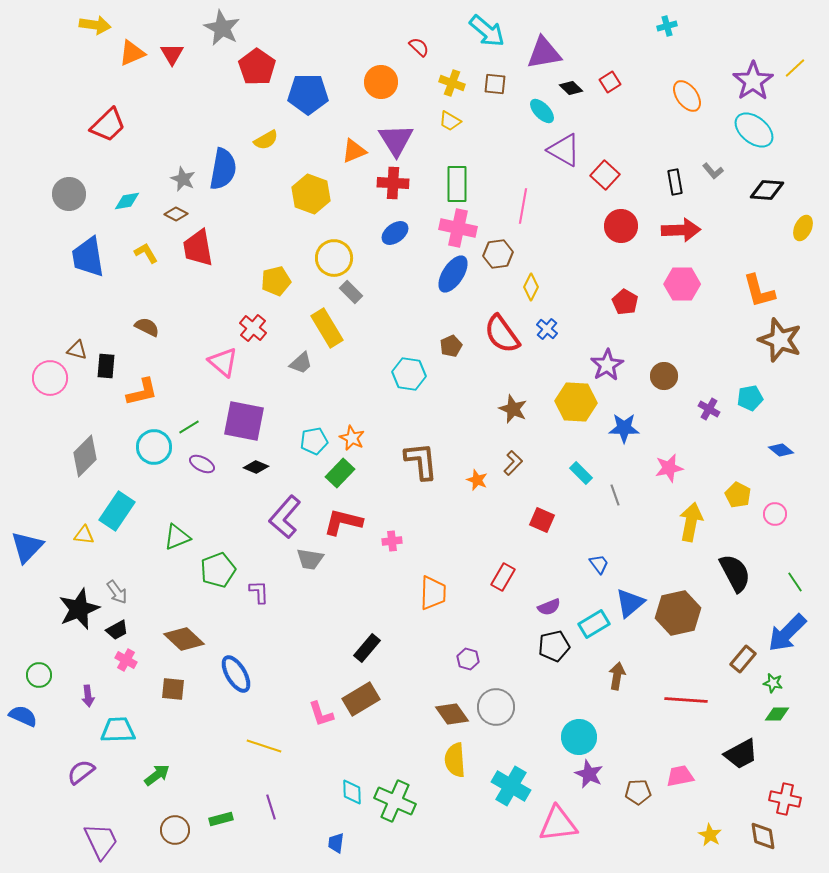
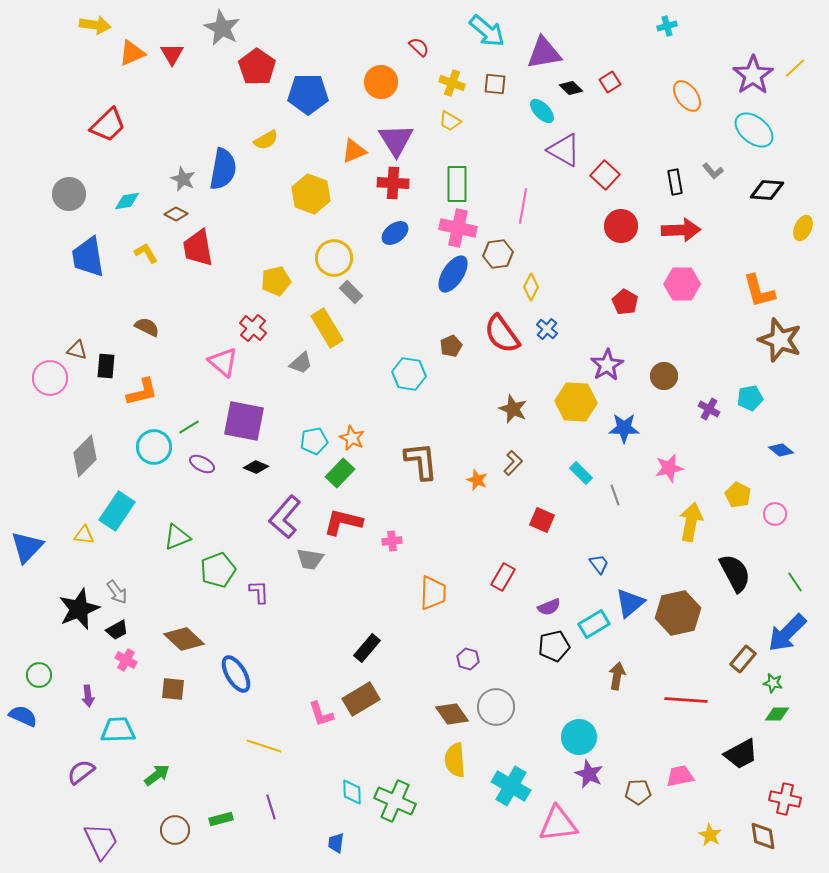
purple star at (753, 81): moved 6 px up
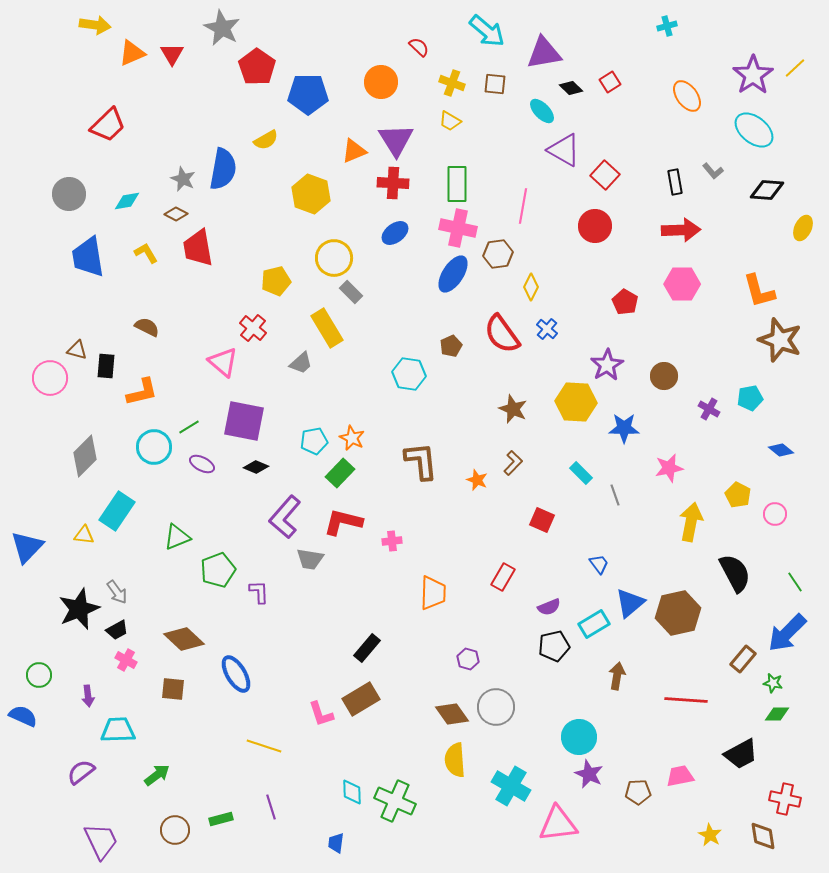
red circle at (621, 226): moved 26 px left
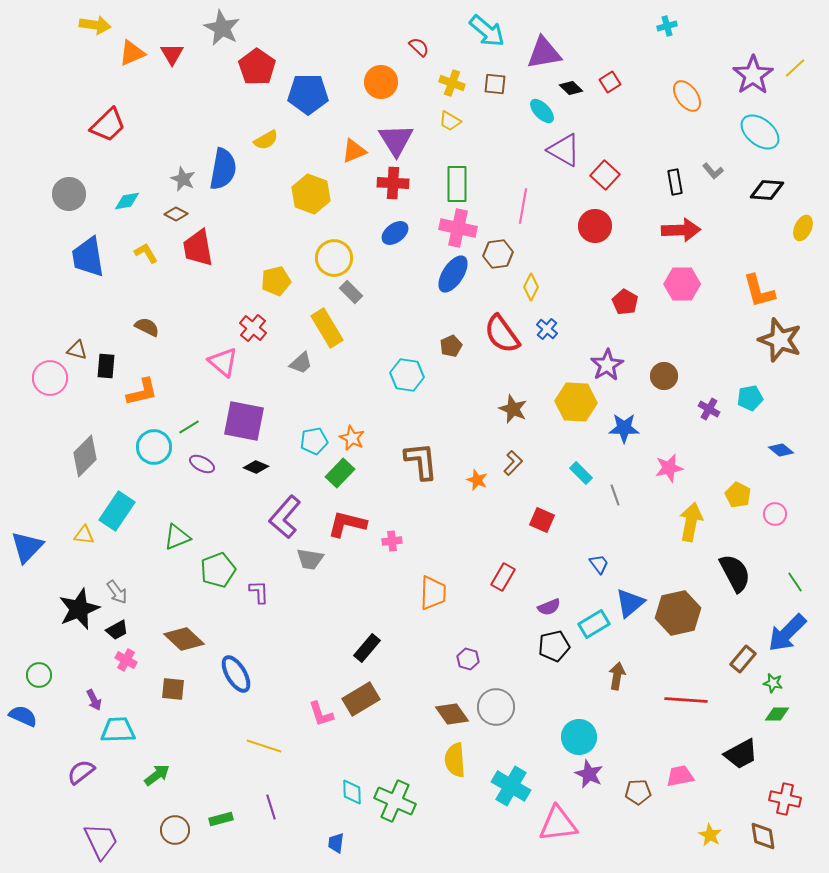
cyan ellipse at (754, 130): moved 6 px right, 2 px down
cyan hexagon at (409, 374): moved 2 px left, 1 px down
red L-shape at (343, 522): moved 4 px right, 2 px down
purple arrow at (88, 696): moved 6 px right, 4 px down; rotated 20 degrees counterclockwise
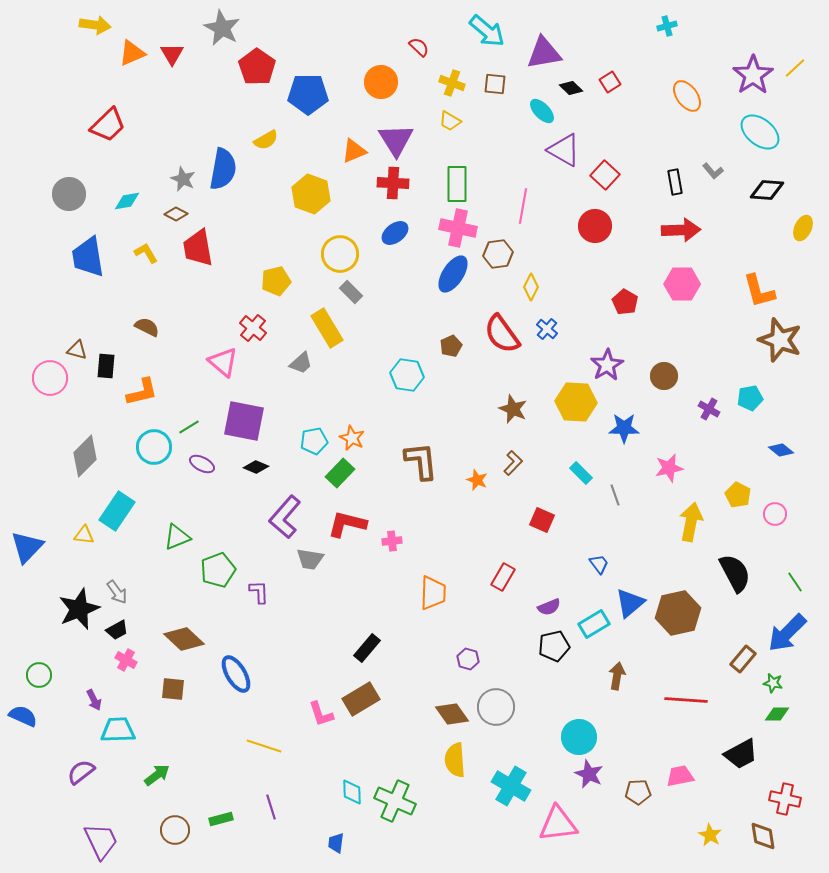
yellow circle at (334, 258): moved 6 px right, 4 px up
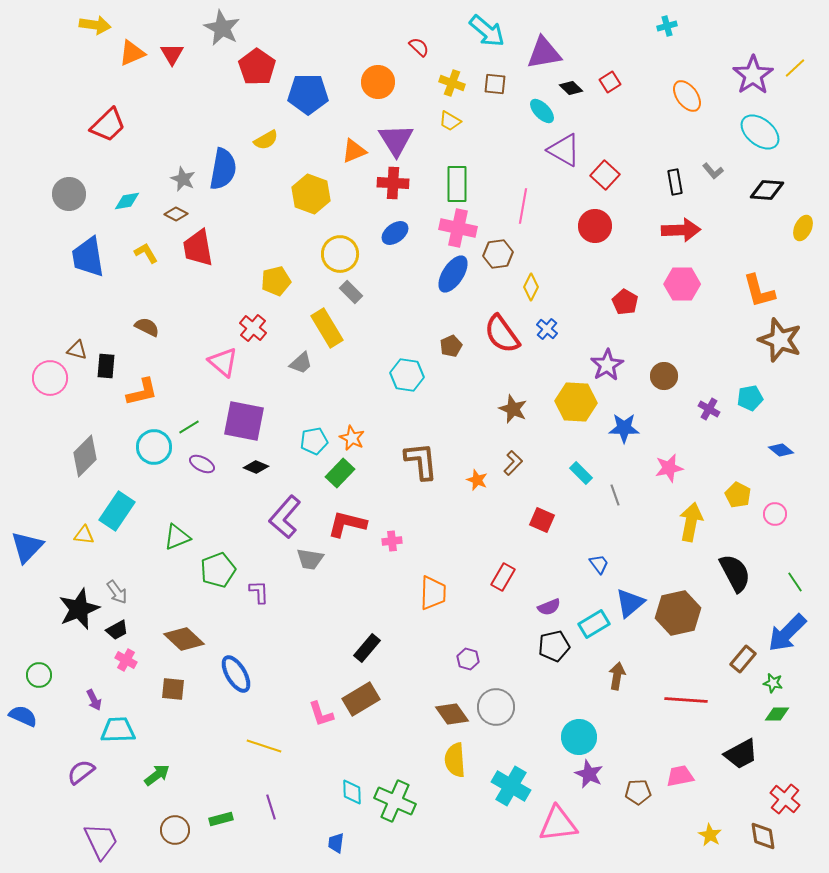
orange circle at (381, 82): moved 3 px left
red cross at (785, 799): rotated 28 degrees clockwise
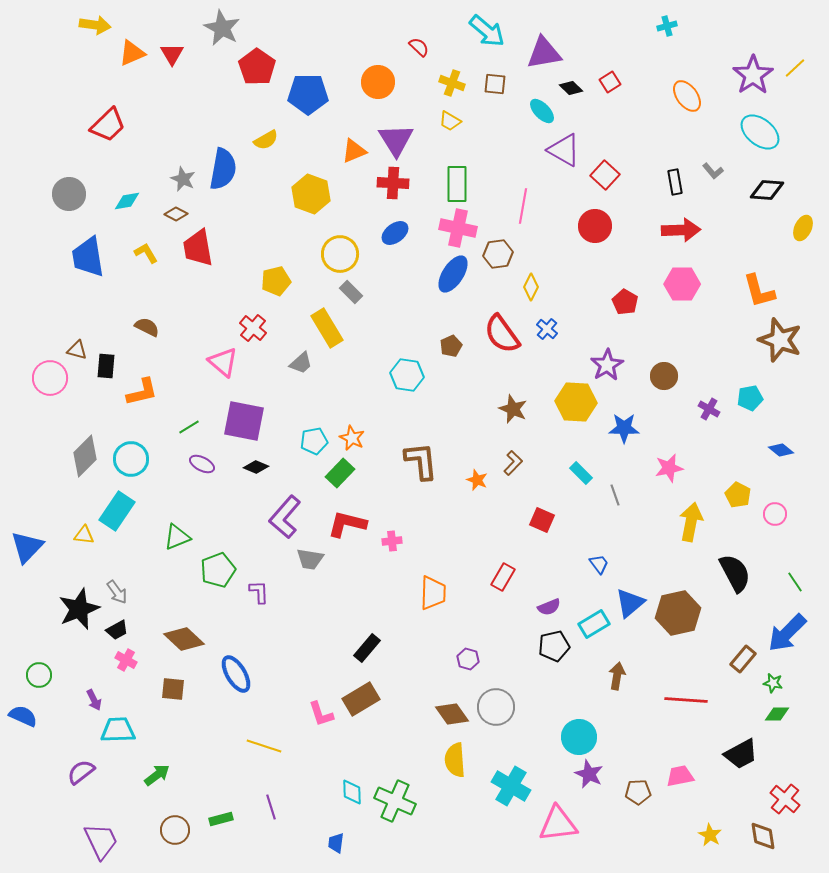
cyan circle at (154, 447): moved 23 px left, 12 px down
